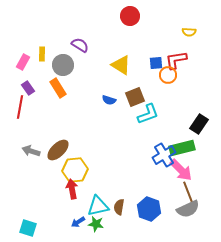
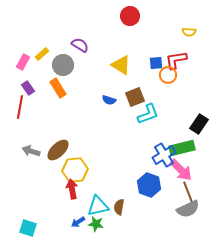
yellow rectangle: rotated 48 degrees clockwise
blue hexagon: moved 24 px up
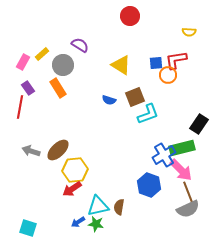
red arrow: rotated 114 degrees counterclockwise
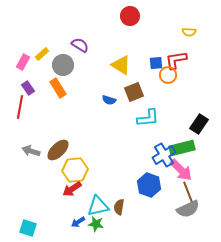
brown square: moved 1 px left, 5 px up
cyan L-shape: moved 4 px down; rotated 15 degrees clockwise
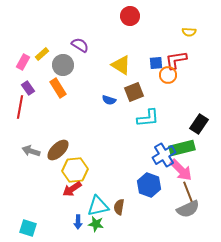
blue arrow: rotated 56 degrees counterclockwise
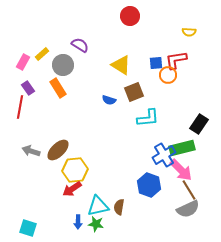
brown line: moved 1 px right, 2 px up; rotated 10 degrees counterclockwise
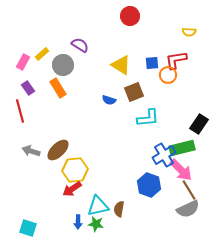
blue square: moved 4 px left
red line: moved 4 px down; rotated 25 degrees counterclockwise
brown semicircle: moved 2 px down
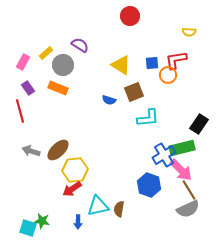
yellow rectangle: moved 4 px right, 1 px up
orange rectangle: rotated 36 degrees counterclockwise
green star: moved 54 px left, 3 px up
